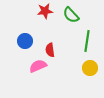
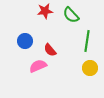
red semicircle: rotated 32 degrees counterclockwise
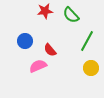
green line: rotated 20 degrees clockwise
yellow circle: moved 1 px right
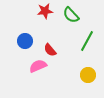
yellow circle: moved 3 px left, 7 px down
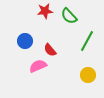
green semicircle: moved 2 px left, 1 px down
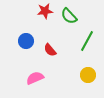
blue circle: moved 1 px right
pink semicircle: moved 3 px left, 12 px down
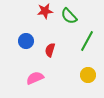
red semicircle: rotated 56 degrees clockwise
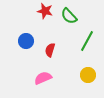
red star: rotated 21 degrees clockwise
pink semicircle: moved 8 px right
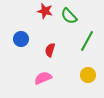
blue circle: moved 5 px left, 2 px up
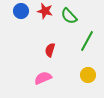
blue circle: moved 28 px up
